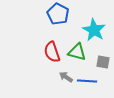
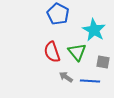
green triangle: rotated 36 degrees clockwise
blue line: moved 3 px right
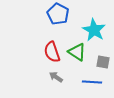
green triangle: rotated 18 degrees counterclockwise
gray arrow: moved 10 px left
blue line: moved 2 px right, 1 px down
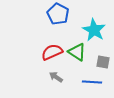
red semicircle: rotated 85 degrees clockwise
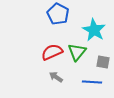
green triangle: rotated 36 degrees clockwise
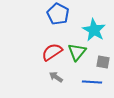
red semicircle: rotated 10 degrees counterclockwise
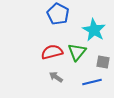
red semicircle: rotated 20 degrees clockwise
blue line: rotated 18 degrees counterclockwise
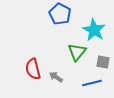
blue pentagon: moved 2 px right
red semicircle: moved 19 px left, 17 px down; rotated 90 degrees counterclockwise
blue line: moved 1 px down
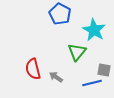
gray square: moved 1 px right, 8 px down
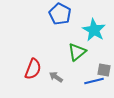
green triangle: rotated 12 degrees clockwise
red semicircle: rotated 145 degrees counterclockwise
blue line: moved 2 px right, 2 px up
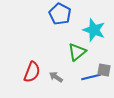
cyan star: rotated 10 degrees counterclockwise
red semicircle: moved 1 px left, 3 px down
blue line: moved 3 px left, 4 px up
